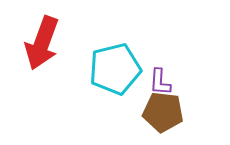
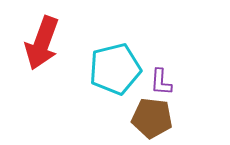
purple L-shape: moved 1 px right
brown pentagon: moved 11 px left, 6 px down
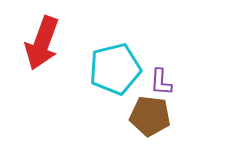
brown pentagon: moved 2 px left, 2 px up
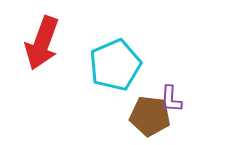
cyan pentagon: moved 4 px up; rotated 9 degrees counterclockwise
purple L-shape: moved 10 px right, 17 px down
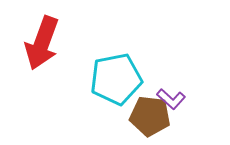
cyan pentagon: moved 1 px right, 14 px down; rotated 12 degrees clockwise
purple L-shape: rotated 52 degrees counterclockwise
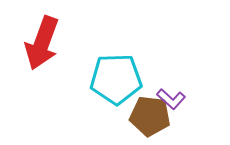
cyan pentagon: rotated 9 degrees clockwise
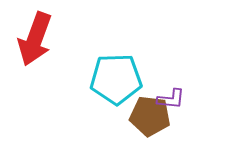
red arrow: moved 7 px left, 4 px up
purple L-shape: rotated 36 degrees counterclockwise
